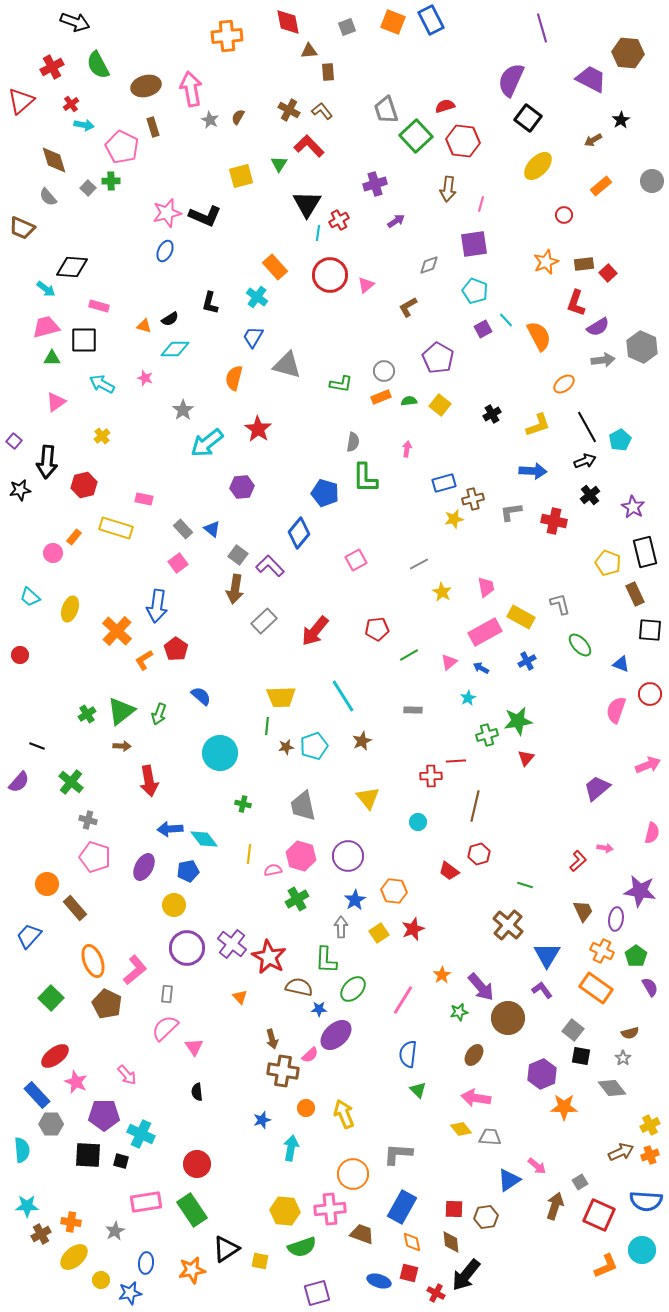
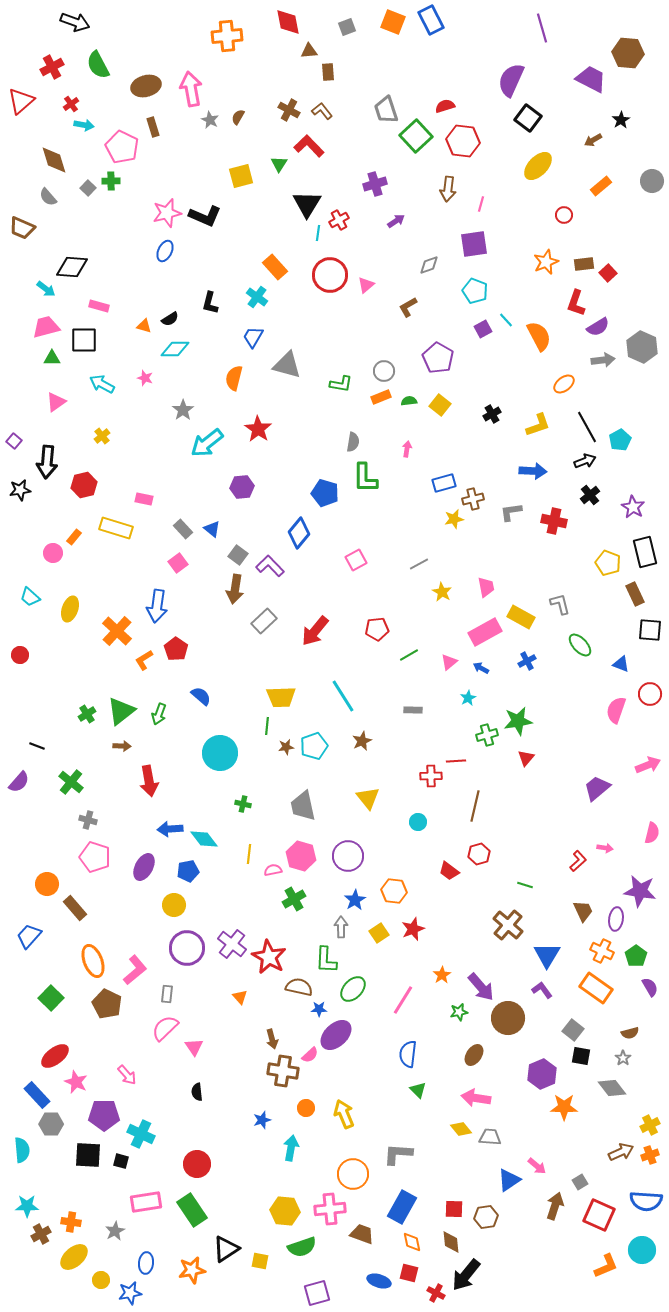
green cross at (297, 899): moved 3 px left
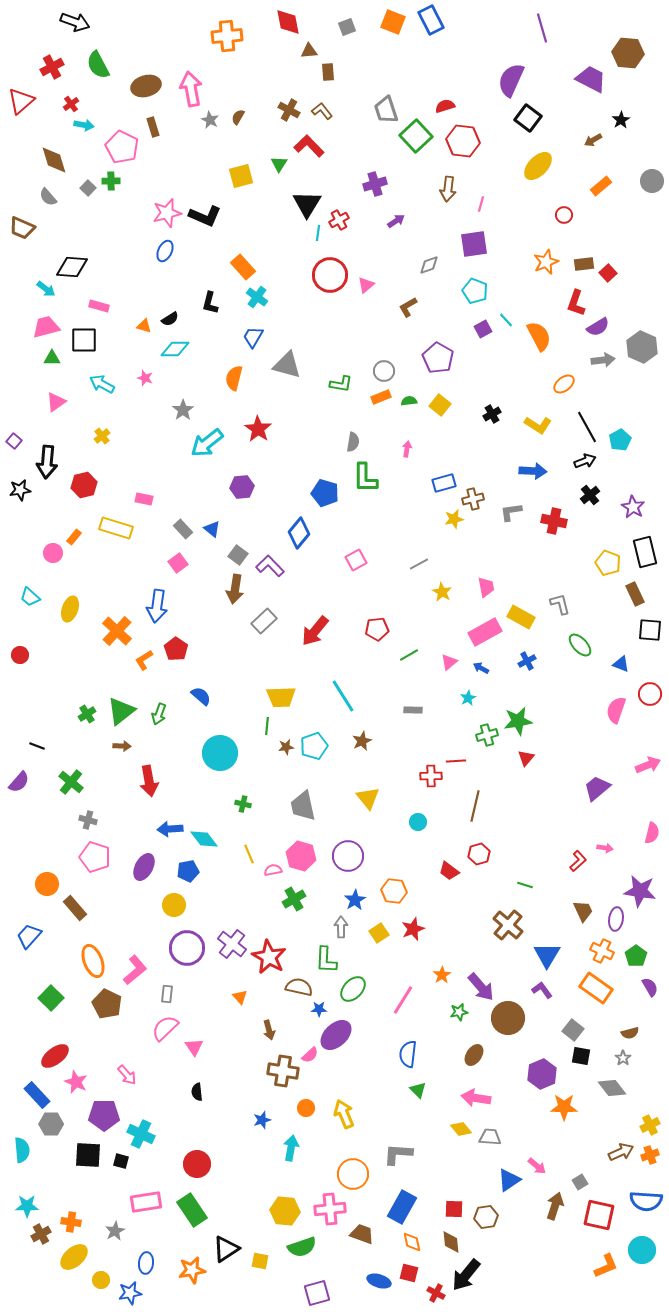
orange rectangle at (275, 267): moved 32 px left
yellow L-shape at (538, 425): rotated 52 degrees clockwise
yellow line at (249, 854): rotated 30 degrees counterclockwise
brown arrow at (272, 1039): moved 3 px left, 9 px up
red square at (599, 1215): rotated 12 degrees counterclockwise
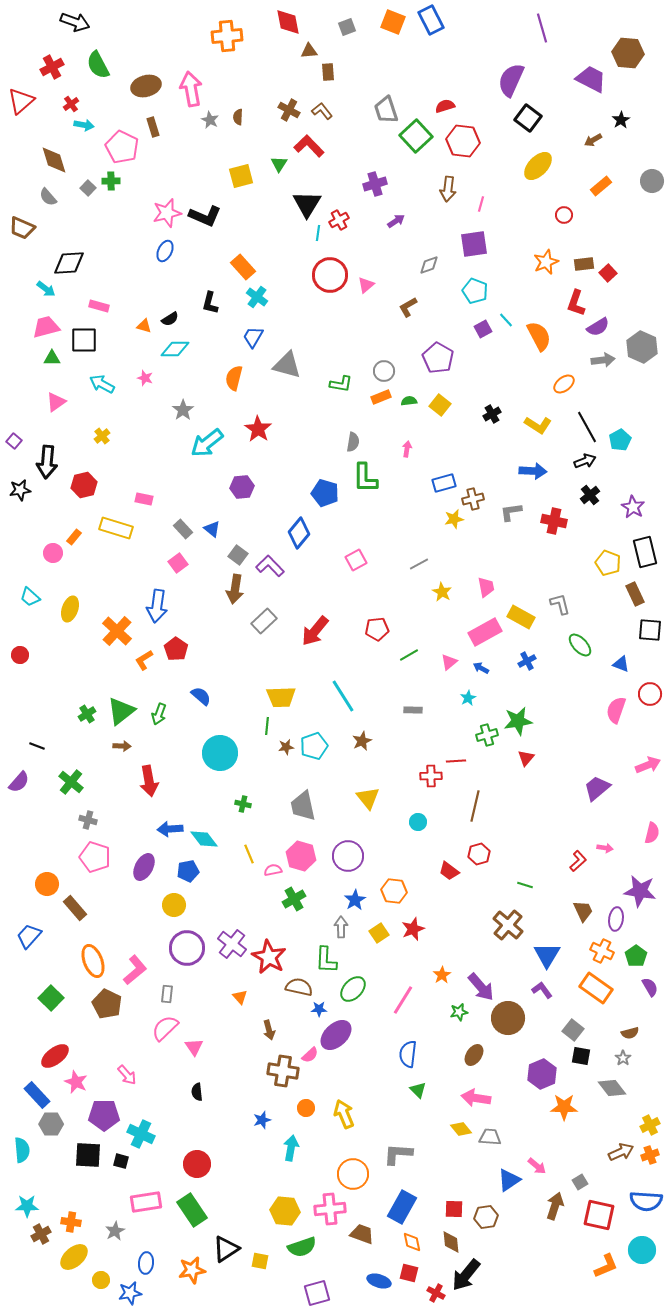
brown semicircle at (238, 117): rotated 28 degrees counterclockwise
black diamond at (72, 267): moved 3 px left, 4 px up; rotated 8 degrees counterclockwise
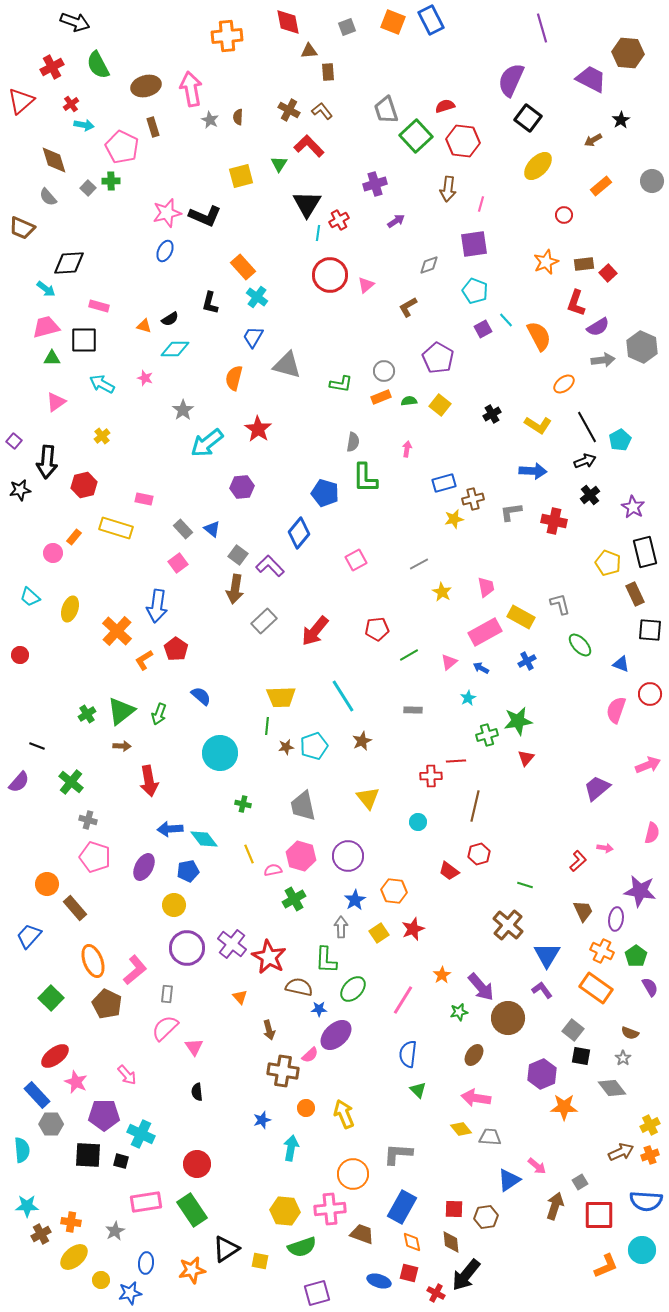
brown semicircle at (630, 1033): rotated 36 degrees clockwise
red square at (599, 1215): rotated 12 degrees counterclockwise
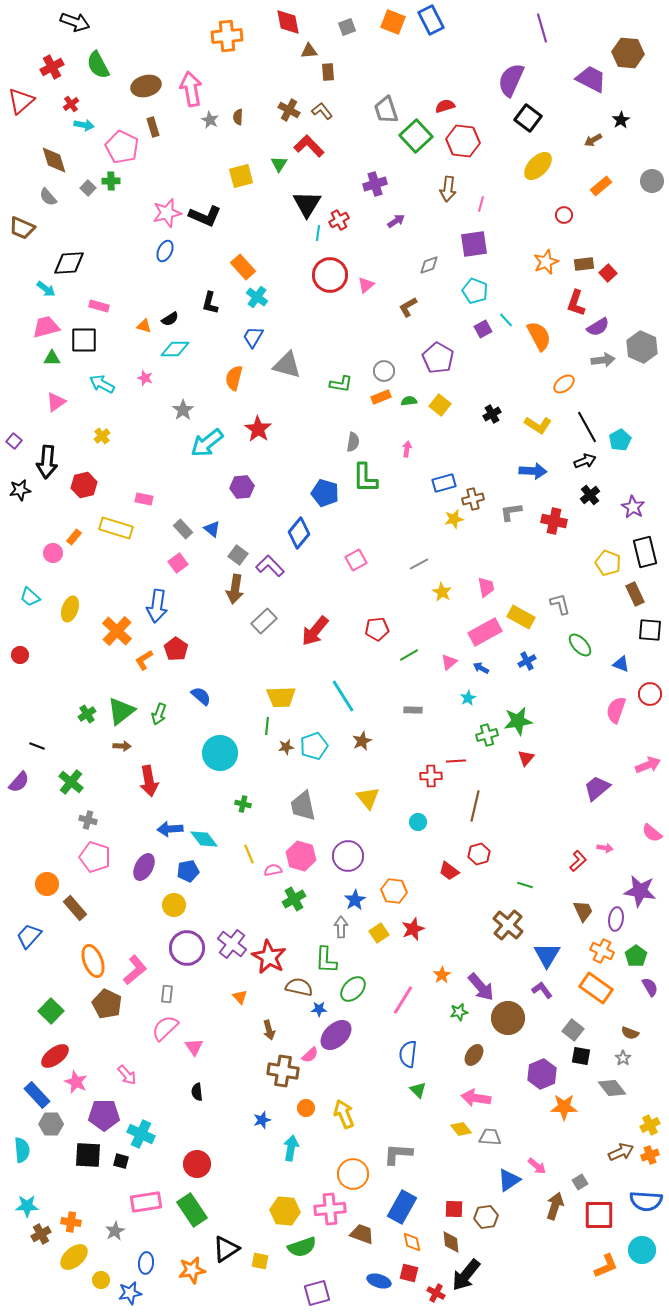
pink semicircle at (652, 833): rotated 115 degrees clockwise
green square at (51, 998): moved 13 px down
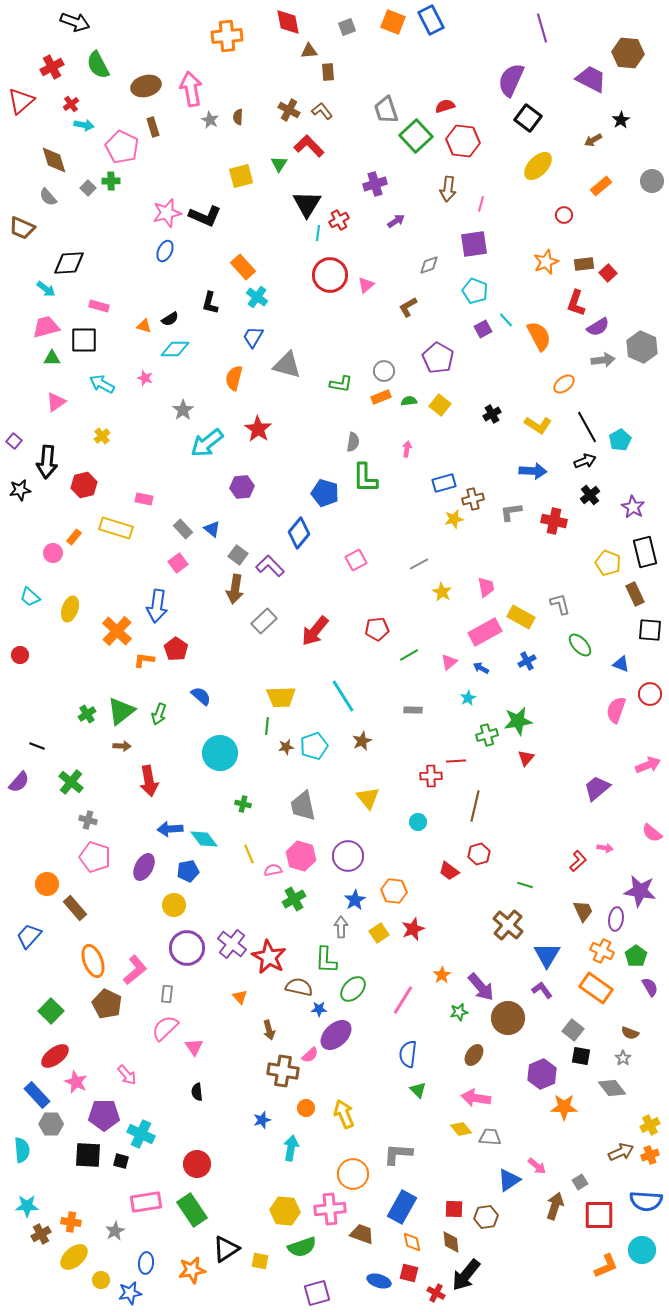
orange L-shape at (144, 660): rotated 40 degrees clockwise
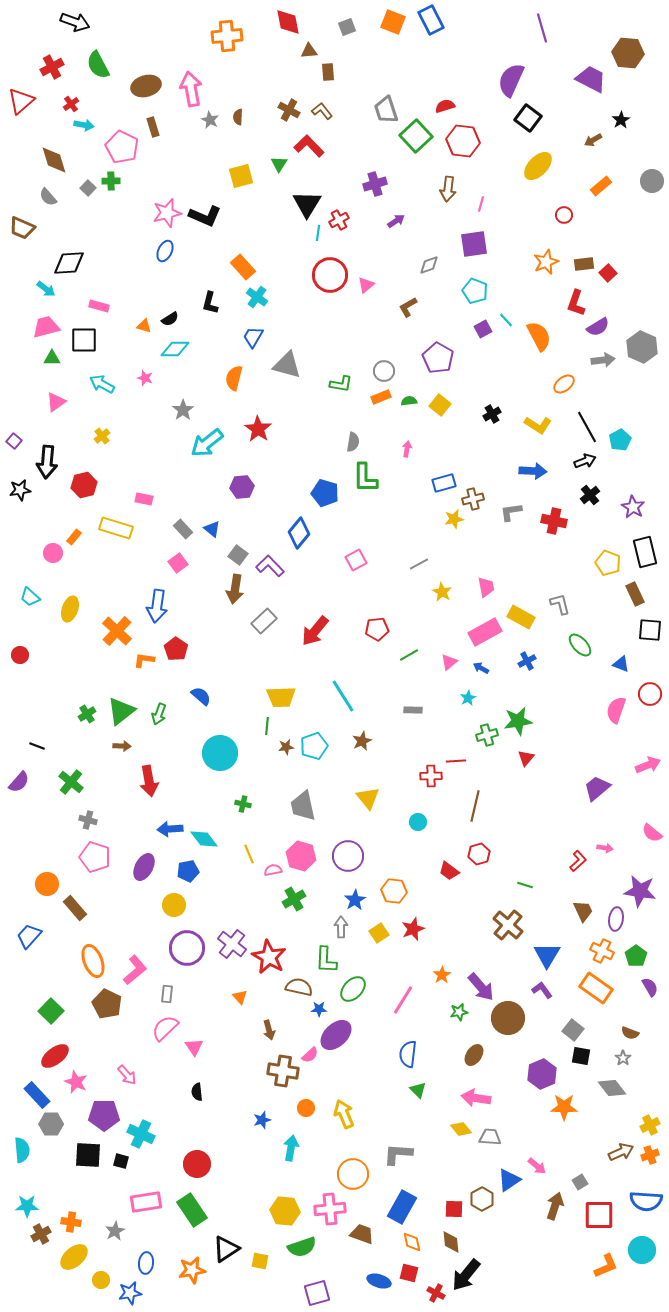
brown hexagon at (486, 1217): moved 4 px left, 18 px up; rotated 20 degrees counterclockwise
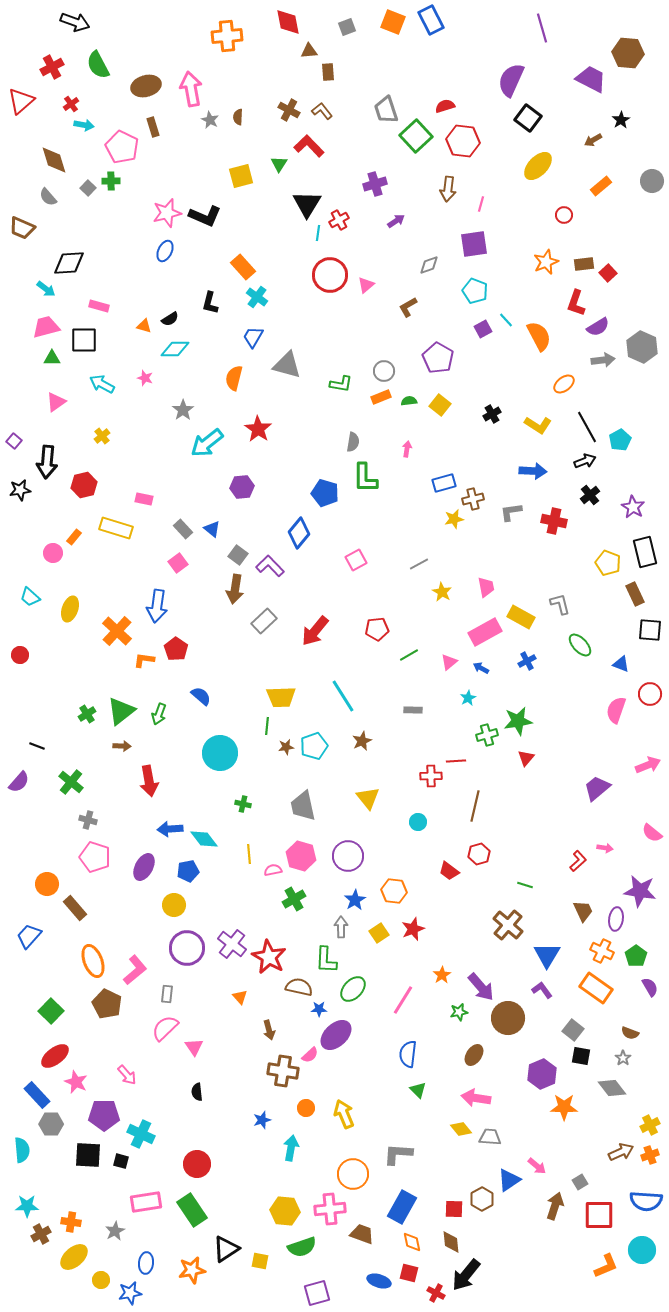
yellow line at (249, 854): rotated 18 degrees clockwise
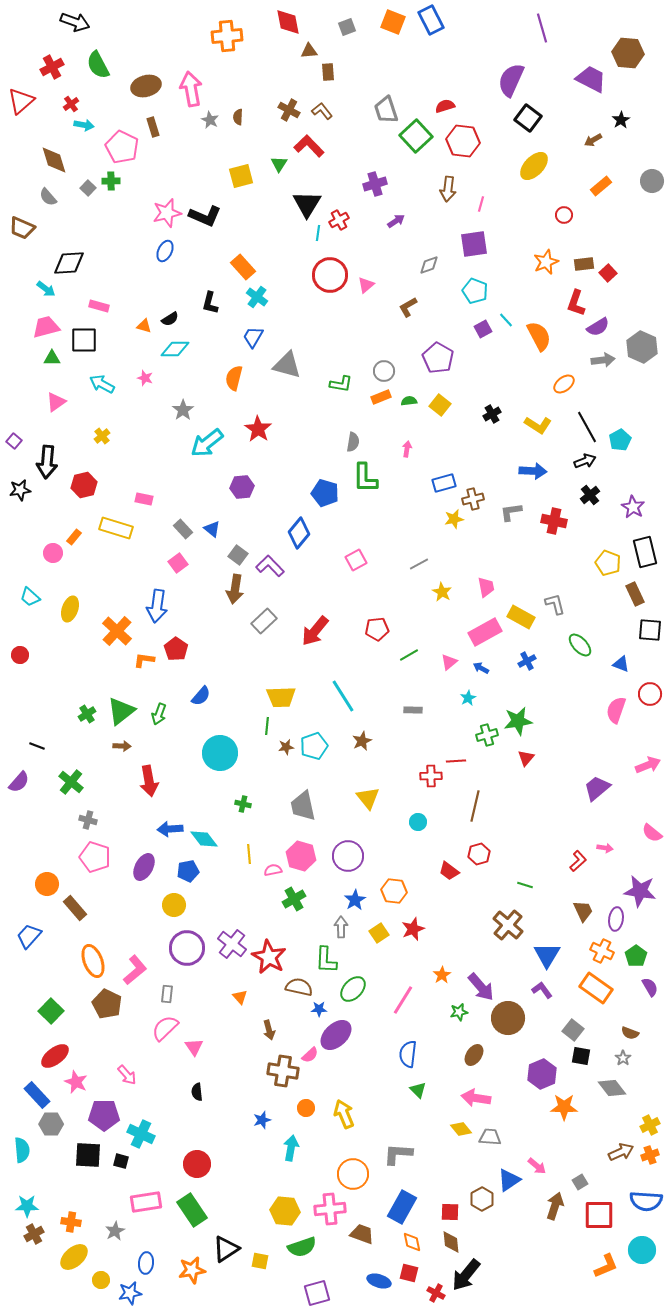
yellow ellipse at (538, 166): moved 4 px left
gray L-shape at (560, 604): moved 5 px left
blue semicircle at (201, 696): rotated 90 degrees clockwise
red square at (454, 1209): moved 4 px left, 3 px down
brown cross at (41, 1234): moved 7 px left
